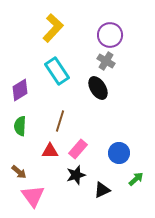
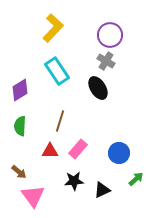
black star: moved 2 px left, 6 px down; rotated 12 degrees clockwise
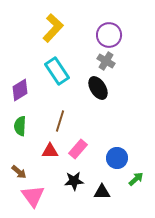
purple circle: moved 1 px left
blue circle: moved 2 px left, 5 px down
black triangle: moved 2 px down; rotated 24 degrees clockwise
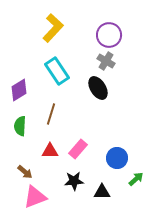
purple diamond: moved 1 px left
brown line: moved 9 px left, 7 px up
brown arrow: moved 6 px right
pink triangle: moved 2 px right, 1 px down; rotated 45 degrees clockwise
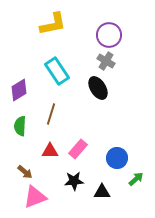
yellow L-shape: moved 4 px up; rotated 36 degrees clockwise
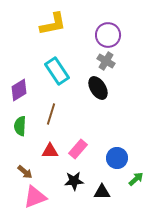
purple circle: moved 1 px left
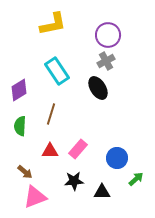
gray cross: rotated 30 degrees clockwise
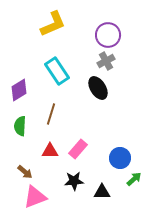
yellow L-shape: rotated 12 degrees counterclockwise
blue circle: moved 3 px right
green arrow: moved 2 px left
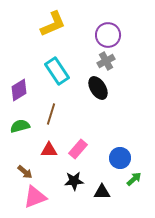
green semicircle: rotated 72 degrees clockwise
red triangle: moved 1 px left, 1 px up
